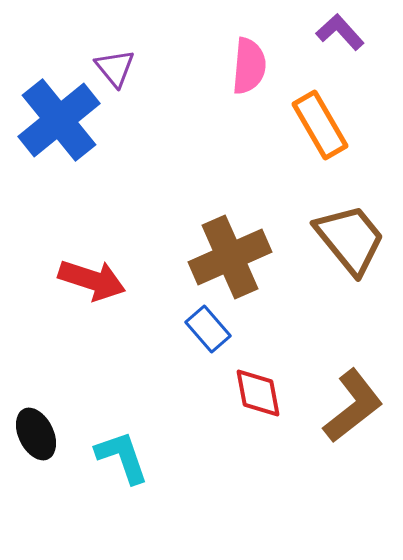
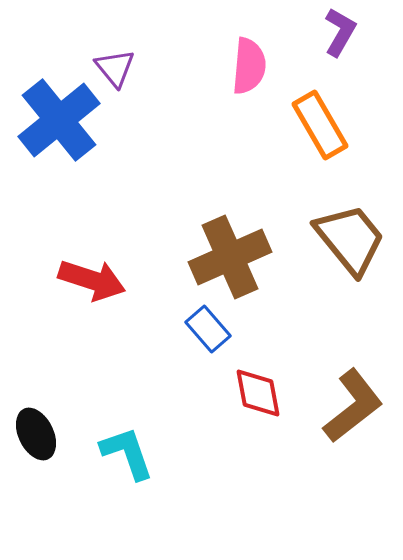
purple L-shape: rotated 72 degrees clockwise
cyan L-shape: moved 5 px right, 4 px up
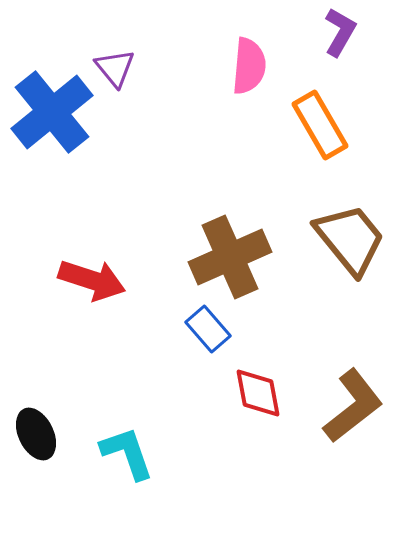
blue cross: moved 7 px left, 8 px up
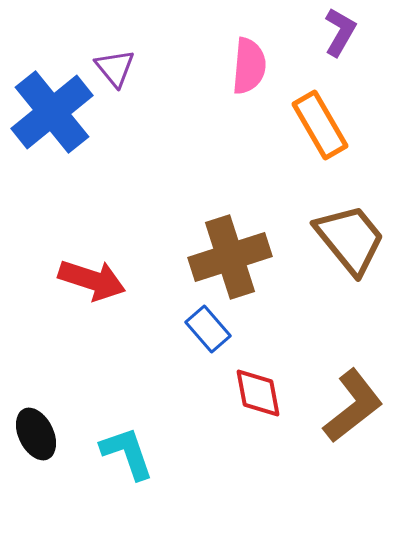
brown cross: rotated 6 degrees clockwise
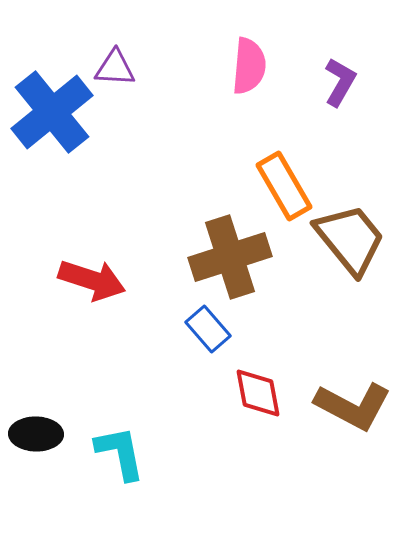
purple L-shape: moved 50 px down
purple triangle: rotated 48 degrees counterclockwise
orange rectangle: moved 36 px left, 61 px down
brown L-shape: rotated 66 degrees clockwise
black ellipse: rotated 63 degrees counterclockwise
cyan L-shape: moved 7 px left; rotated 8 degrees clockwise
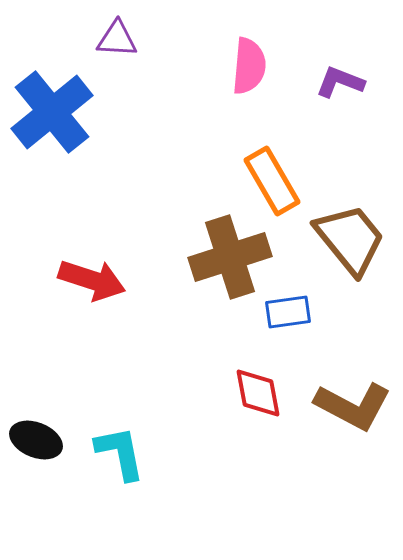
purple triangle: moved 2 px right, 29 px up
purple L-shape: rotated 99 degrees counterclockwise
orange rectangle: moved 12 px left, 5 px up
blue rectangle: moved 80 px right, 17 px up; rotated 57 degrees counterclockwise
black ellipse: moved 6 px down; rotated 21 degrees clockwise
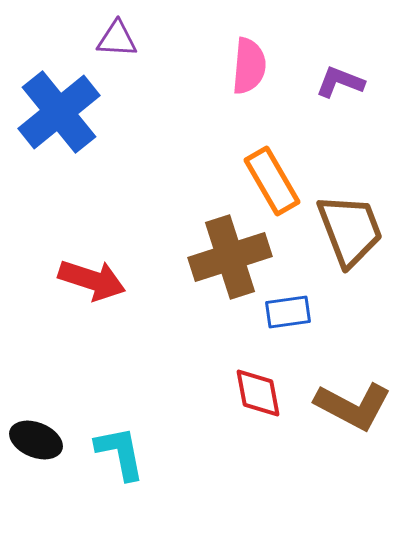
blue cross: moved 7 px right
brown trapezoid: moved 9 px up; rotated 18 degrees clockwise
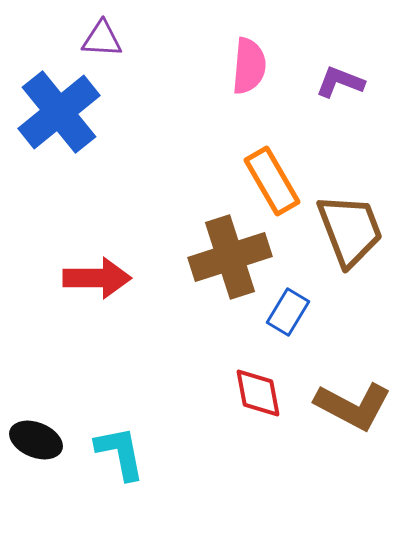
purple triangle: moved 15 px left
red arrow: moved 5 px right, 2 px up; rotated 18 degrees counterclockwise
blue rectangle: rotated 51 degrees counterclockwise
